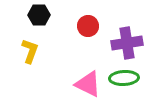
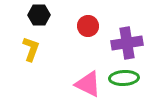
yellow L-shape: moved 1 px right, 2 px up
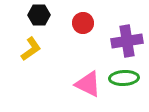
red circle: moved 5 px left, 3 px up
purple cross: moved 2 px up
yellow L-shape: rotated 35 degrees clockwise
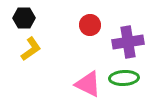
black hexagon: moved 15 px left, 3 px down
red circle: moved 7 px right, 2 px down
purple cross: moved 1 px right, 1 px down
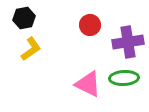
black hexagon: rotated 10 degrees counterclockwise
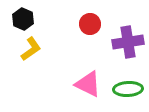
black hexagon: moved 1 px left, 1 px down; rotated 25 degrees counterclockwise
red circle: moved 1 px up
green ellipse: moved 4 px right, 11 px down
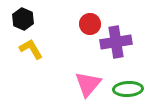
purple cross: moved 12 px left
yellow L-shape: rotated 85 degrees counterclockwise
pink triangle: rotated 44 degrees clockwise
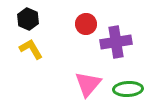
black hexagon: moved 5 px right
red circle: moved 4 px left
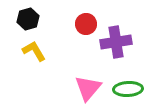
black hexagon: rotated 20 degrees clockwise
yellow L-shape: moved 3 px right, 2 px down
pink triangle: moved 4 px down
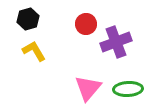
purple cross: rotated 12 degrees counterclockwise
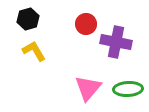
purple cross: rotated 32 degrees clockwise
